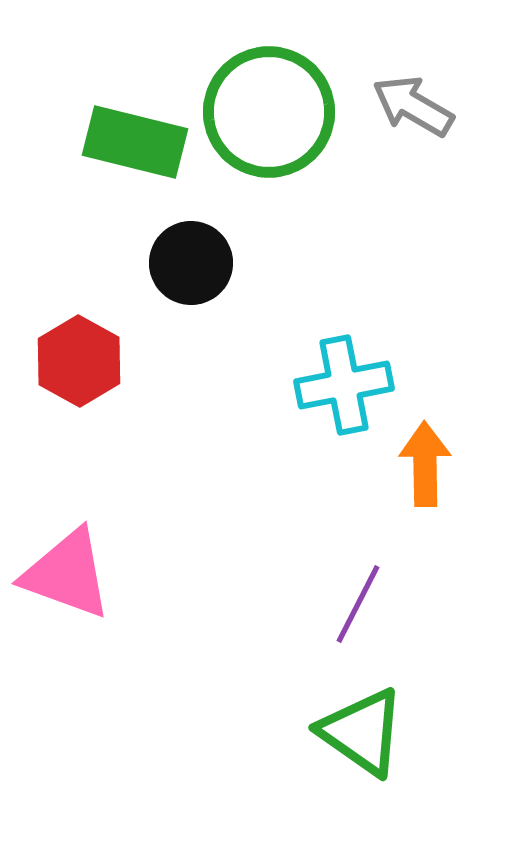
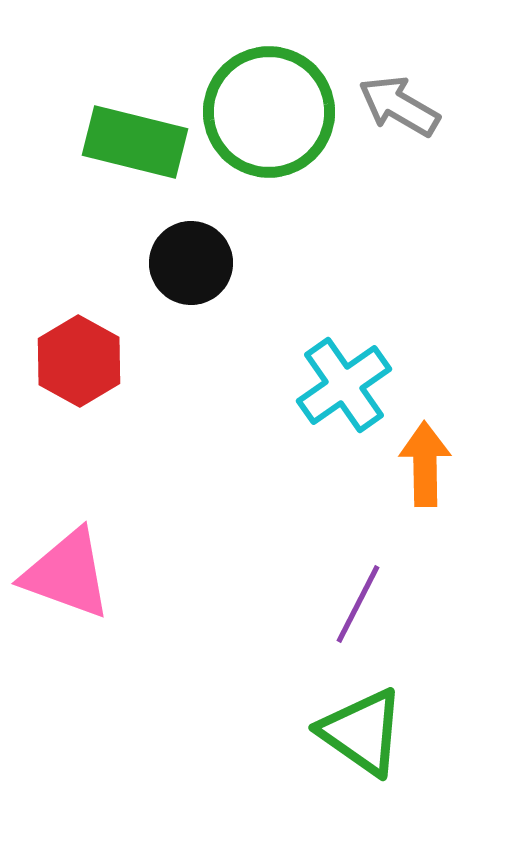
gray arrow: moved 14 px left
cyan cross: rotated 24 degrees counterclockwise
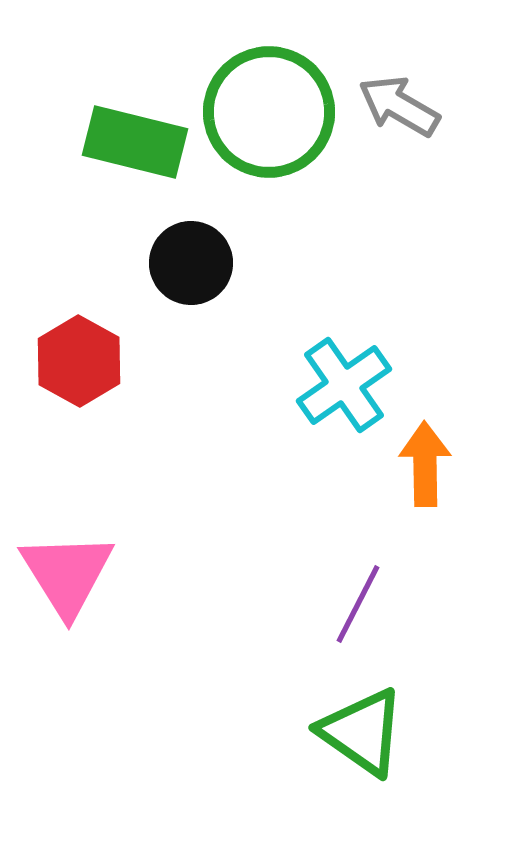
pink triangle: rotated 38 degrees clockwise
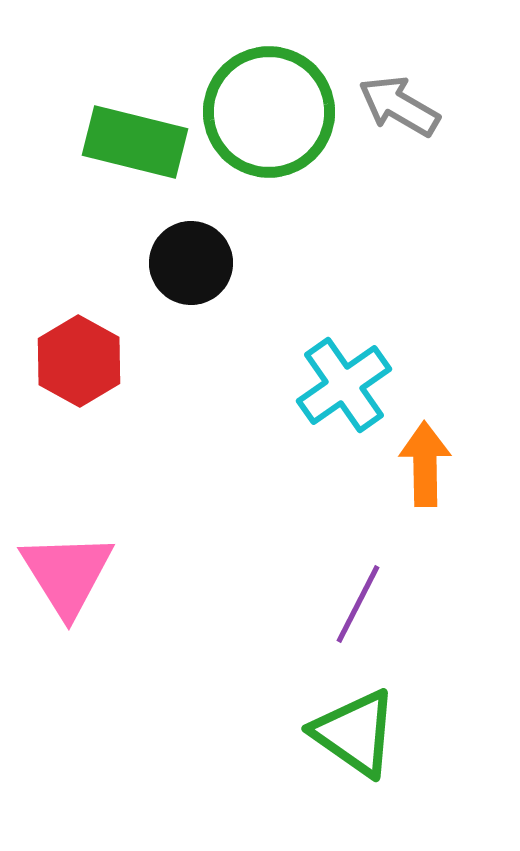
green triangle: moved 7 px left, 1 px down
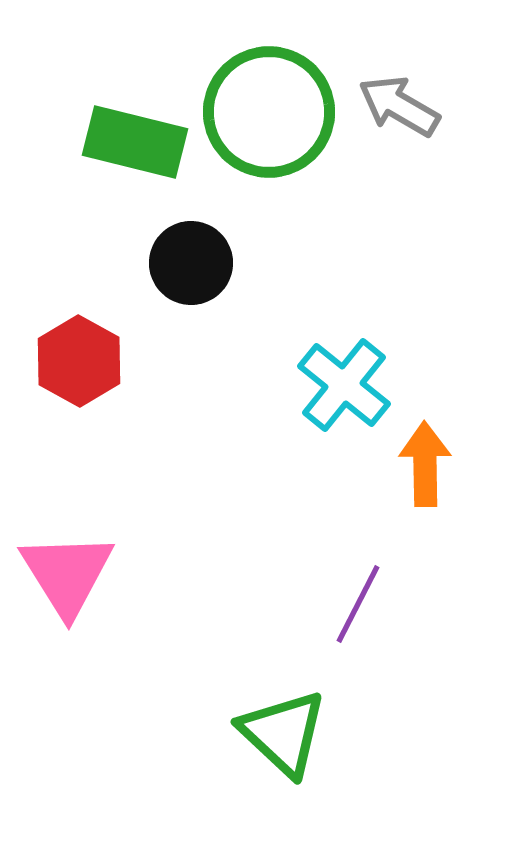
cyan cross: rotated 16 degrees counterclockwise
green triangle: moved 72 px left; rotated 8 degrees clockwise
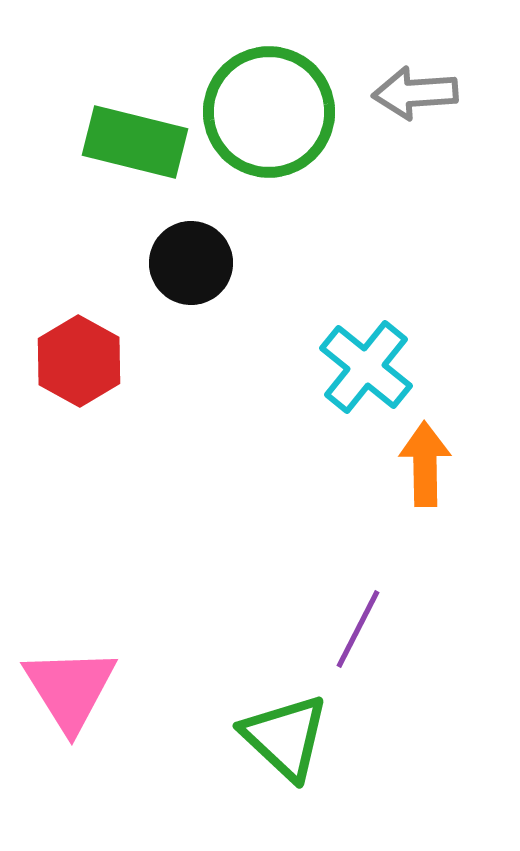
gray arrow: moved 16 px right, 13 px up; rotated 34 degrees counterclockwise
cyan cross: moved 22 px right, 18 px up
pink triangle: moved 3 px right, 115 px down
purple line: moved 25 px down
green triangle: moved 2 px right, 4 px down
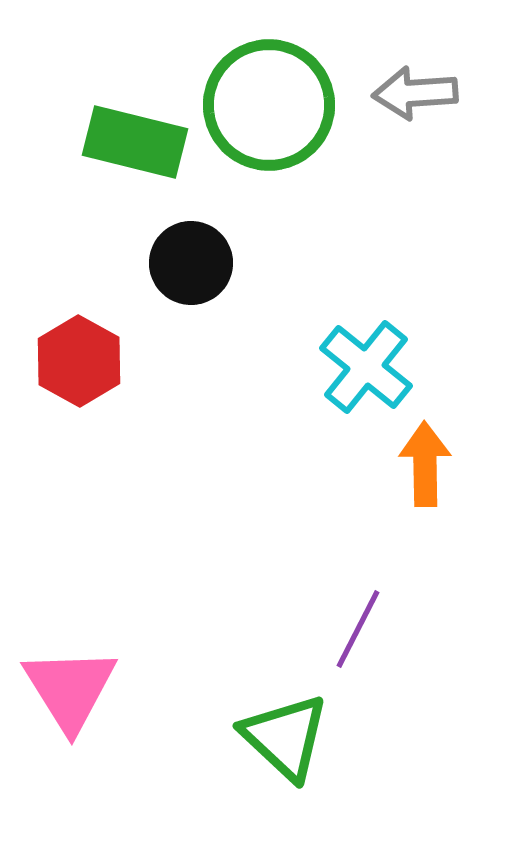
green circle: moved 7 px up
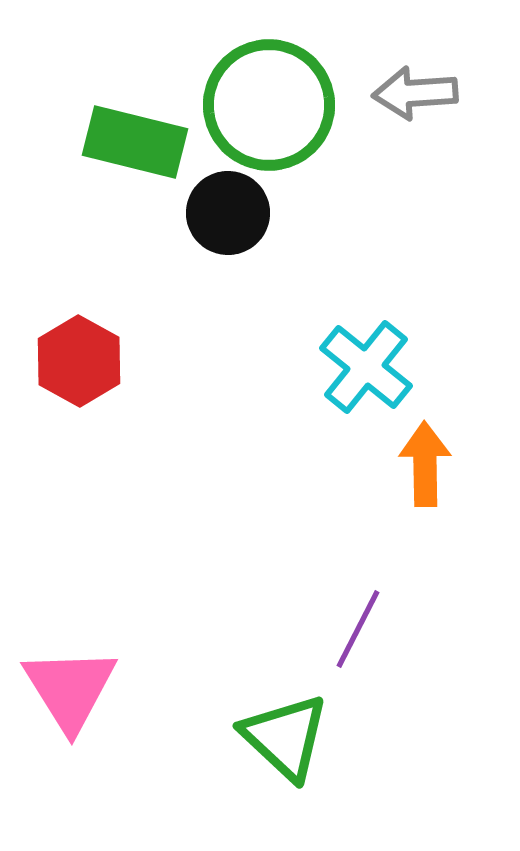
black circle: moved 37 px right, 50 px up
